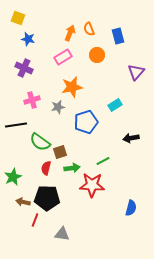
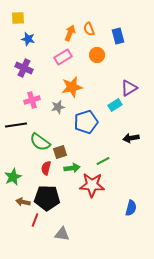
yellow square: rotated 24 degrees counterclockwise
purple triangle: moved 7 px left, 16 px down; rotated 18 degrees clockwise
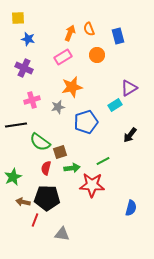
black arrow: moved 1 px left, 3 px up; rotated 42 degrees counterclockwise
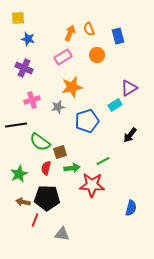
blue pentagon: moved 1 px right, 1 px up
green star: moved 6 px right, 3 px up
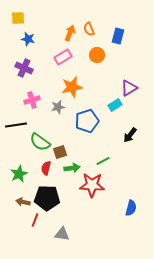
blue rectangle: rotated 28 degrees clockwise
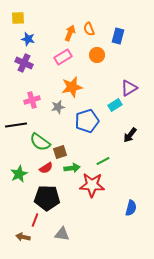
purple cross: moved 5 px up
red semicircle: rotated 136 degrees counterclockwise
brown arrow: moved 35 px down
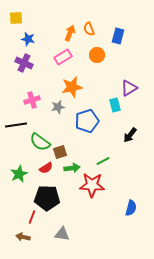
yellow square: moved 2 px left
cyan rectangle: rotated 72 degrees counterclockwise
red line: moved 3 px left, 3 px up
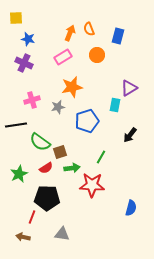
cyan rectangle: rotated 24 degrees clockwise
green line: moved 2 px left, 4 px up; rotated 32 degrees counterclockwise
